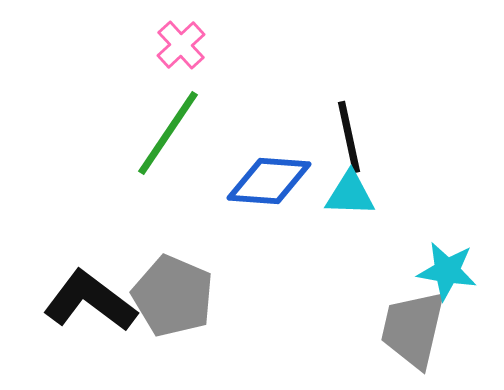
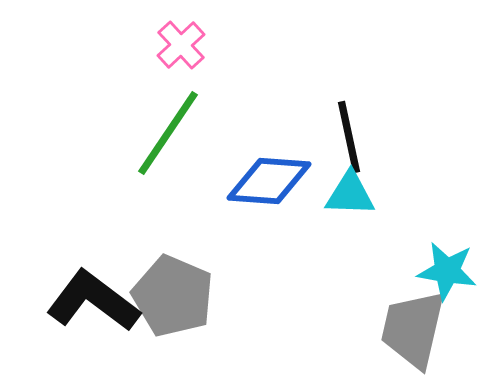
black L-shape: moved 3 px right
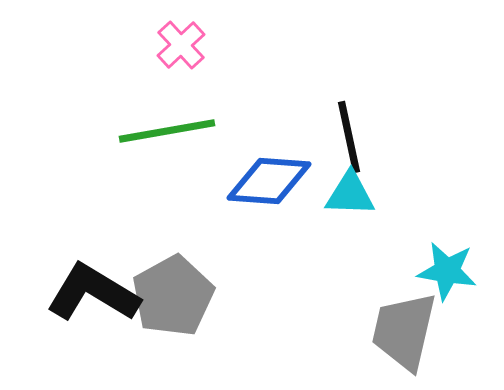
green line: moved 1 px left, 2 px up; rotated 46 degrees clockwise
gray pentagon: rotated 20 degrees clockwise
black L-shape: moved 8 px up; rotated 6 degrees counterclockwise
gray trapezoid: moved 9 px left, 2 px down
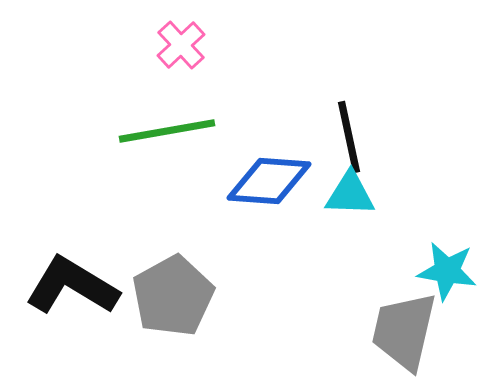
black L-shape: moved 21 px left, 7 px up
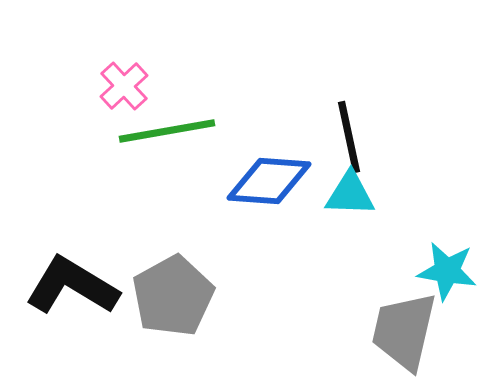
pink cross: moved 57 px left, 41 px down
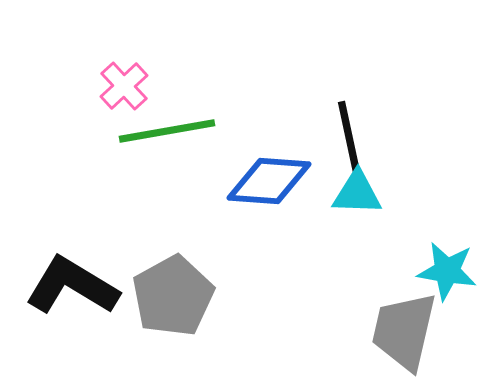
cyan triangle: moved 7 px right, 1 px up
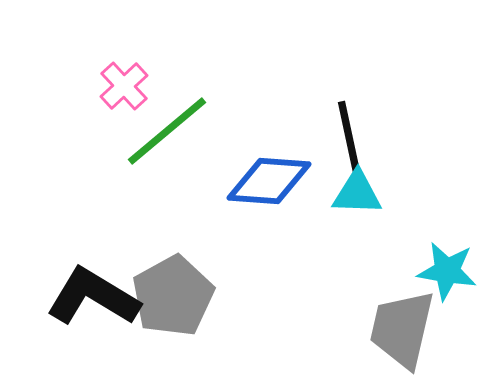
green line: rotated 30 degrees counterclockwise
black L-shape: moved 21 px right, 11 px down
gray trapezoid: moved 2 px left, 2 px up
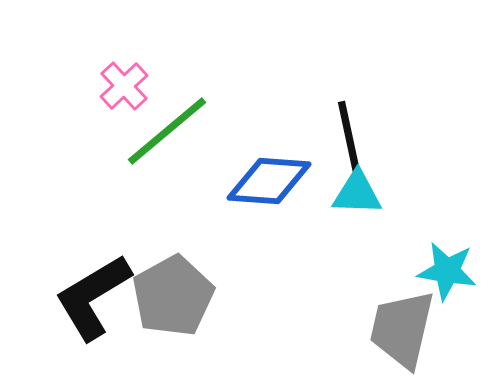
black L-shape: rotated 62 degrees counterclockwise
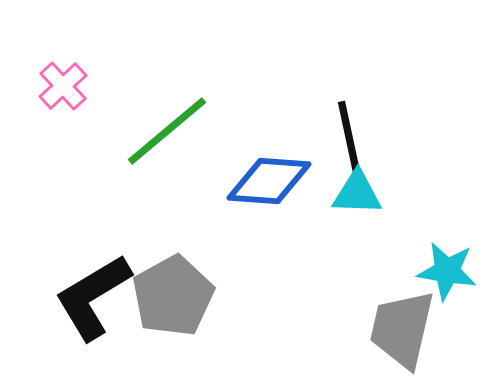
pink cross: moved 61 px left
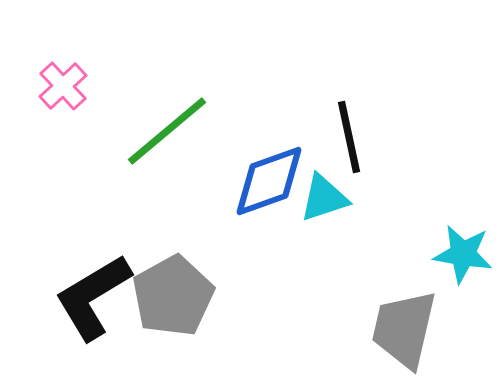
blue diamond: rotated 24 degrees counterclockwise
cyan triangle: moved 33 px left, 5 px down; rotated 20 degrees counterclockwise
cyan star: moved 16 px right, 17 px up
gray trapezoid: moved 2 px right
